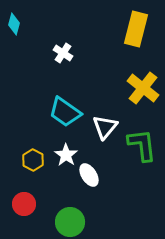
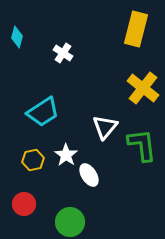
cyan diamond: moved 3 px right, 13 px down
cyan trapezoid: moved 22 px left; rotated 68 degrees counterclockwise
yellow hexagon: rotated 20 degrees clockwise
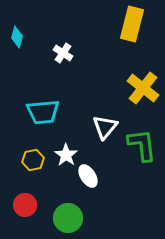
yellow rectangle: moved 4 px left, 5 px up
cyan trapezoid: rotated 28 degrees clockwise
white ellipse: moved 1 px left, 1 px down
red circle: moved 1 px right, 1 px down
green circle: moved 2 px left, 4 px up
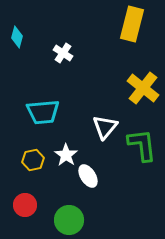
green circle: moved 1 px right, 2 px down
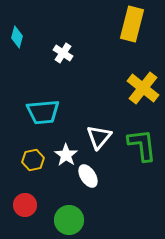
white triangle: moved 6 px left, 10 px down
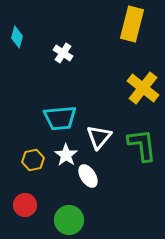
cyan trapezoid: moved 17 px right, 6 px down
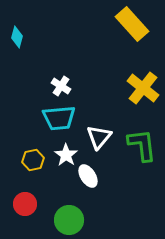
yellow rectangle: rotated 56 degrees counterclockwise
white cross: moved 2 px left, 33 px down
cyan trapezoid: moved 1 px left
red circle: moved 1 px up
